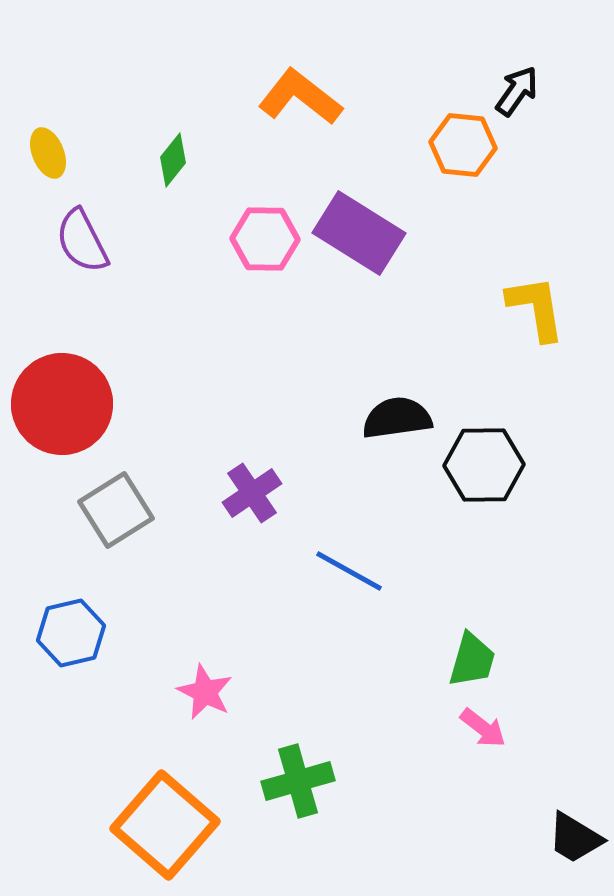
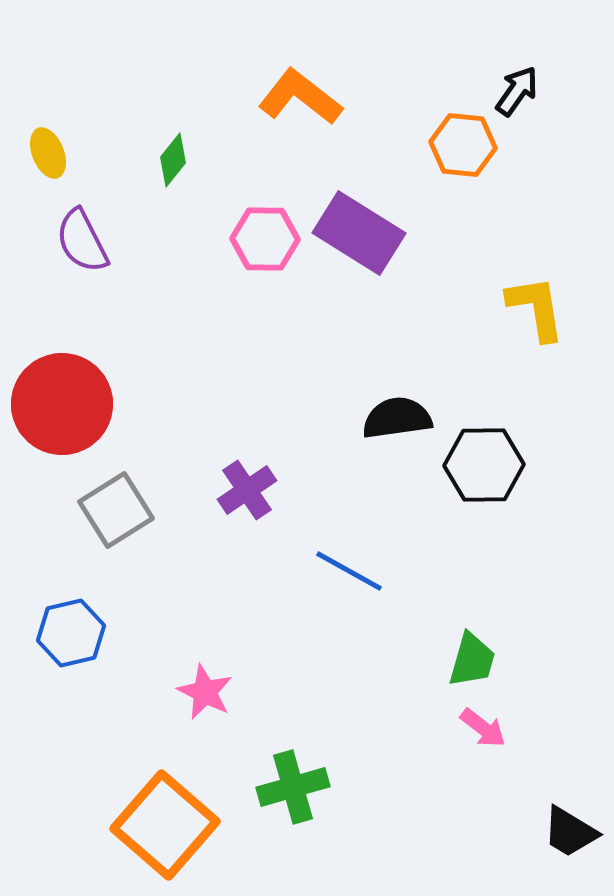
purple cross: moved 5 px left, 3 px up
green cross: moved 5 px left, 6 px down
black trapezoid: moved 5 px left, 6 px up
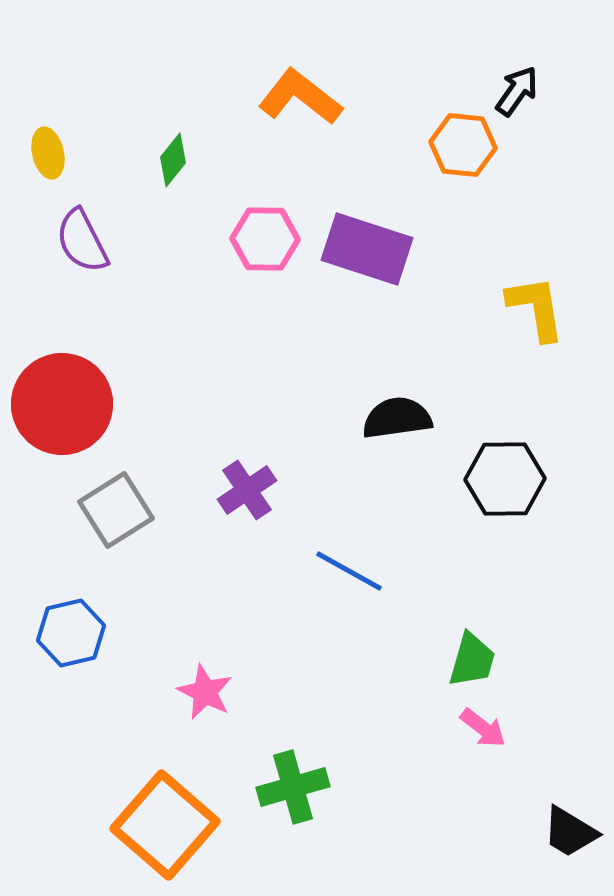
yellow ellipse: rotated 9 degrees clockwise
purple rectangle: moved 8 px right, 16 px down; rotated 14 degrees counterclockwise
black hexagon: moved 21 px right, 14 px down
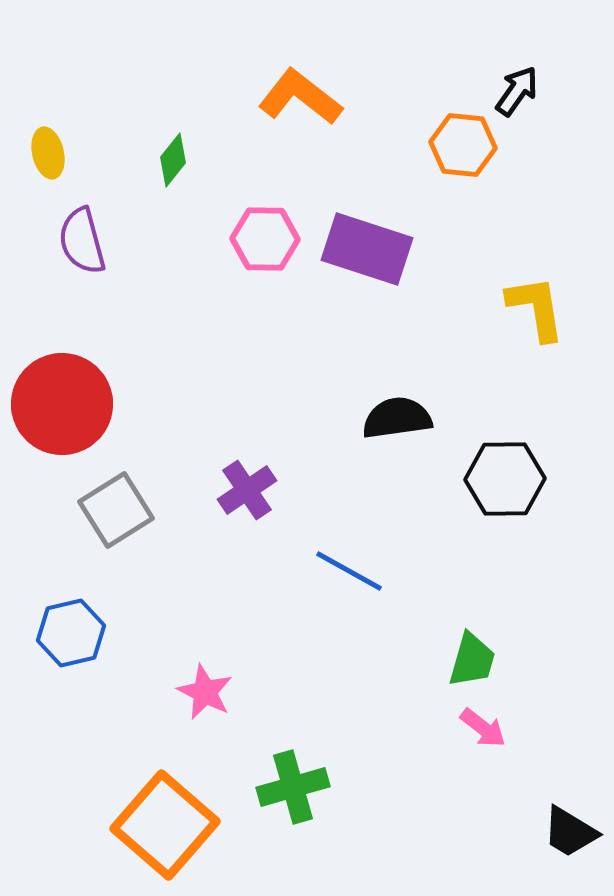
purple semicircle: rotated 12 degrees clockwise
